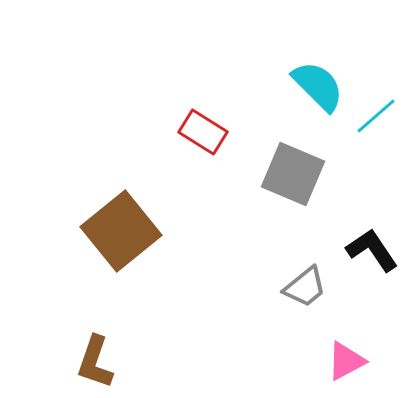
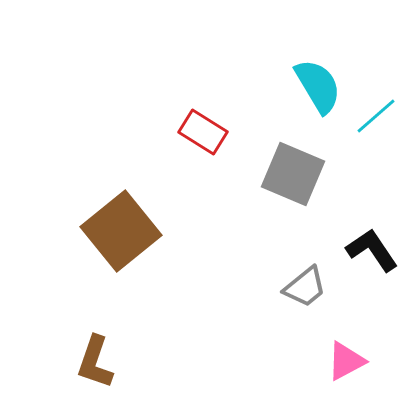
cyan semicircle: rotated 14 degrees clockwise
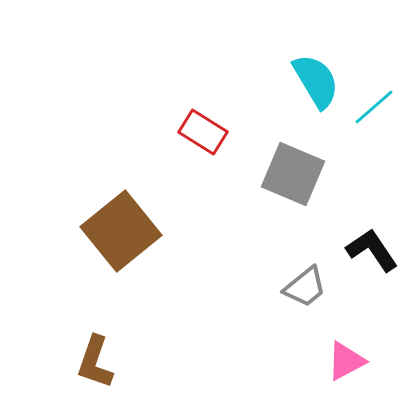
cyan semicircle: moved 2 px left, 5 px up
cyan line: moved 2 px left, 9 px up
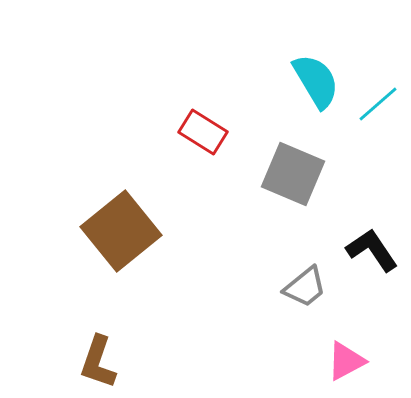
cyan line: moved 4 px right, 3 px up
brown L-shape: moved 3 px right
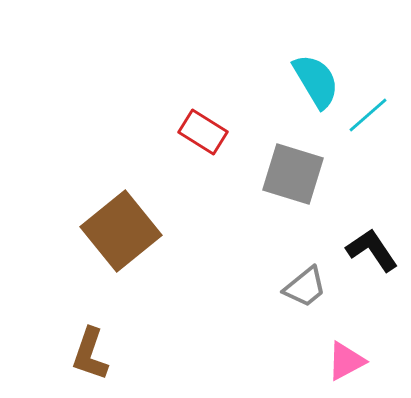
cyan line: moved 10 px left, 11 px down
gray square: rotated 6 degrees counterclockwise
brown L-shape: moved 8 px left, 8 px up
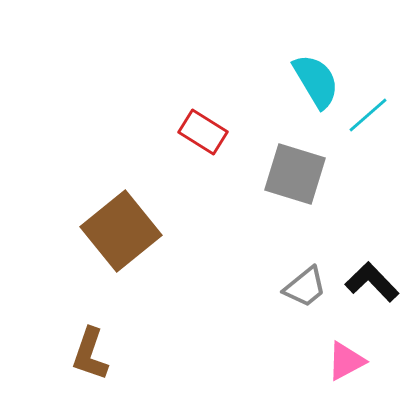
gray square: moved 2 px right
black L-shape: moved 32 px down; rotated 10 degrees counterclockwise
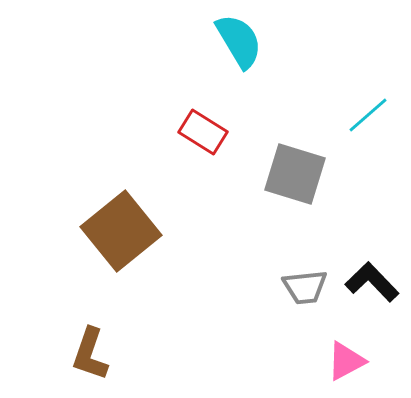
cyan semicircle: moved 77 px left, 40 px up
gray trapezoid: rotated 33 degrees clockwise
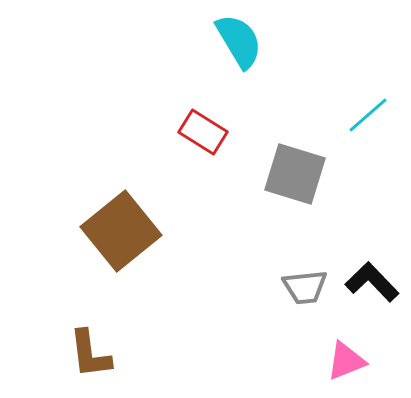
brown L-shape: rotated 26 degrees counterclockwise
pink triangle: rotated 6 degrees clockwise
